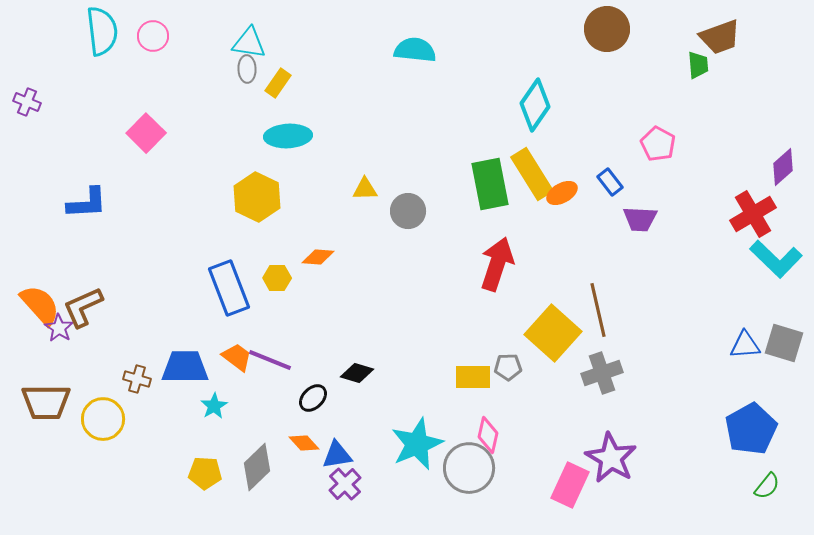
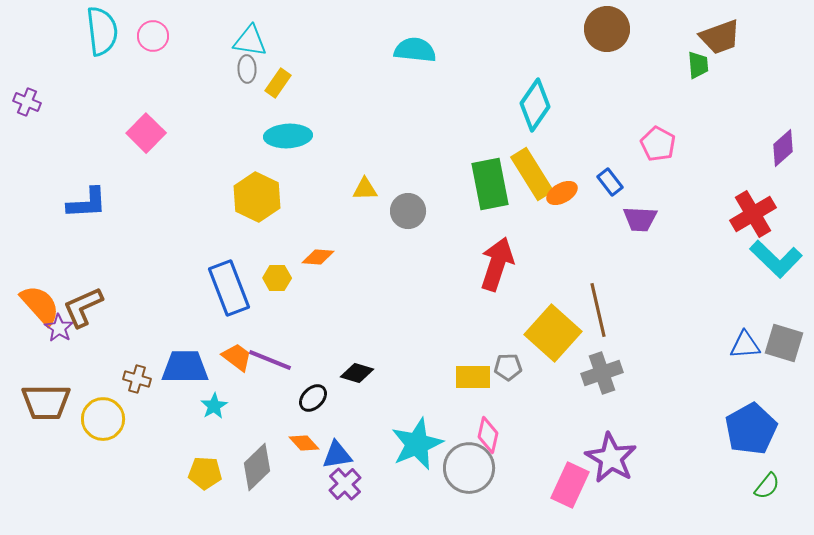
cyan triangle at (249, 43): moved 1 px right, 2 px up
purple diamond at (783, 167): moved 19 px up
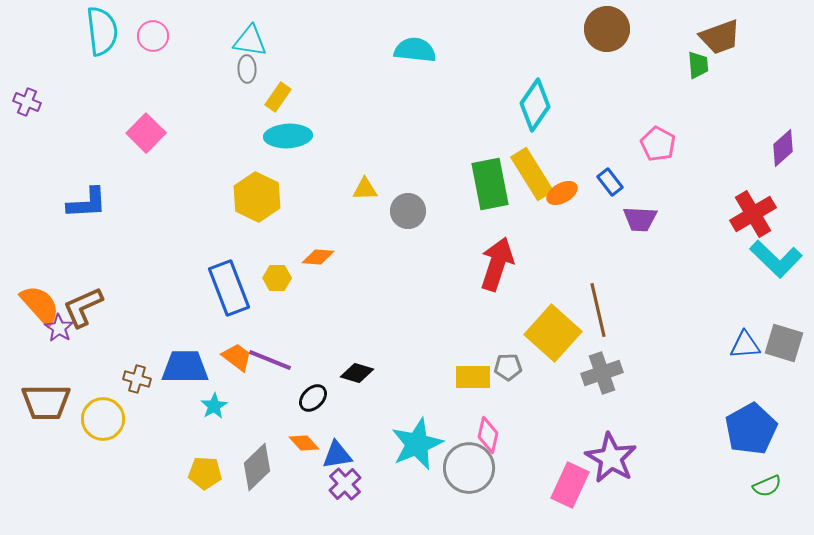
yellow rectangle at (278, 83): moved 14 px down
green semicircle at (767, 486): rotated 28 degrees clockwise
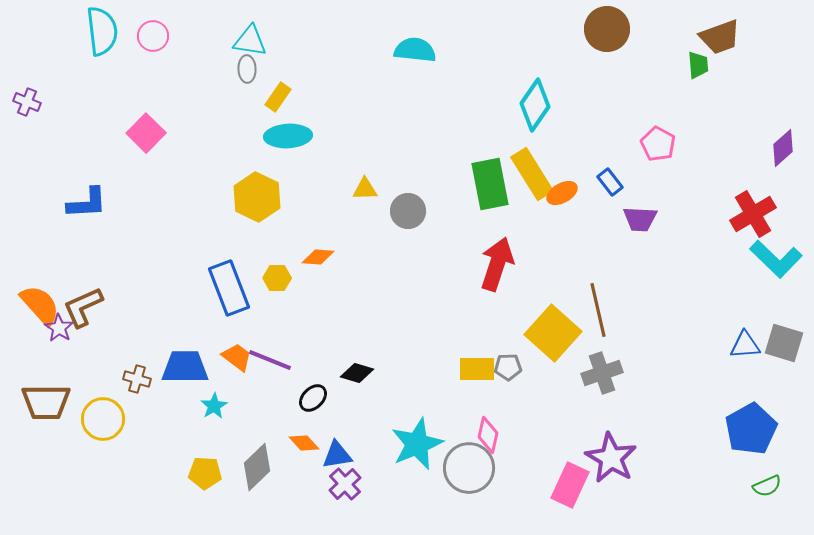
yellow rectangle at (473, 377): moved 4 px right, 8 px up
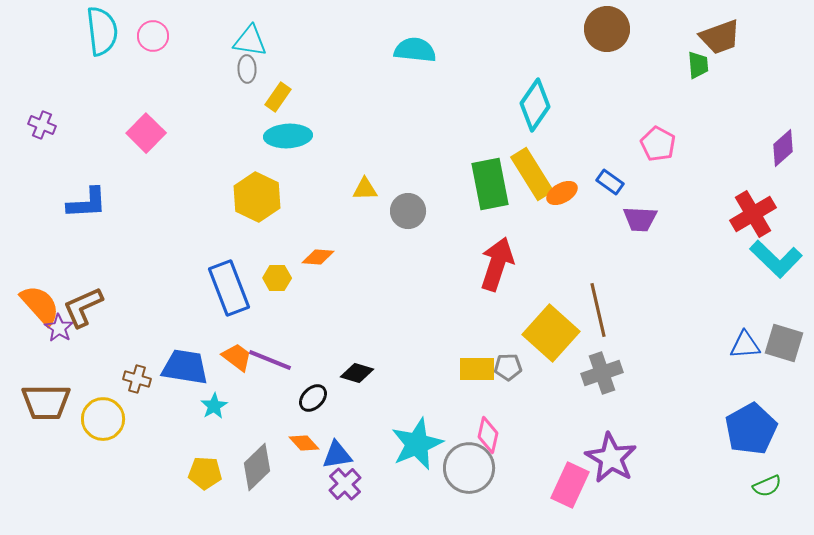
purple cross at (27, 102): moved 15 px right, 23 px down
blue rectangle at (610, 182): rotated 16 degrees counterclockwise
yellow square at (553, 333): moved 2 px left
blue trapezoid at (185, 367): rotated 9 degrees clockwise
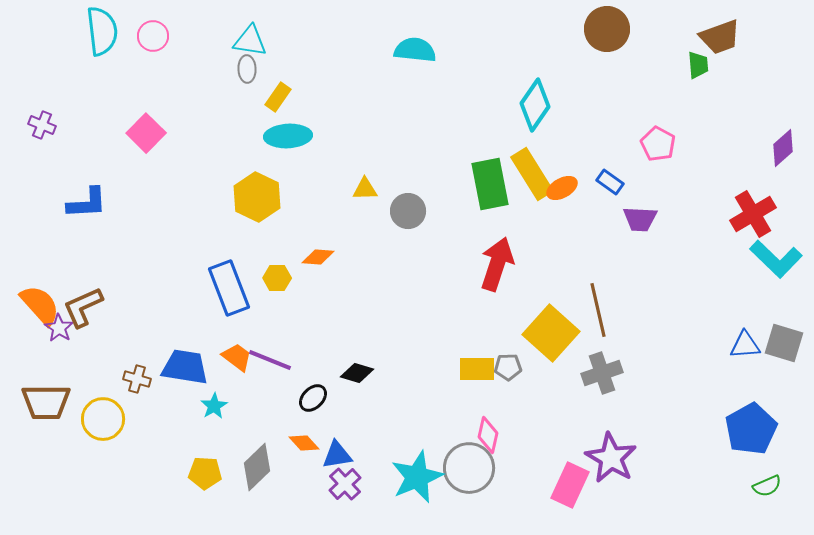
orange ellipse at (562, 193): moved 5 px up
cyan star at (417, 444): moved 33 px down
